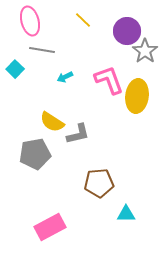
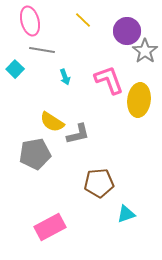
cyan arrow: rotated 84 degrees counterclockwise
yellow ellipse: moved 2 px right, 4 px down
cyan triangle: rotated 18 degrees counterclockwise
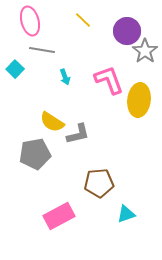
pink rectangle: moved 9 px right, 11 px up
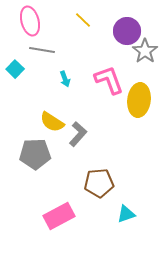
cyan arrow: moved 2 px down
gray L-shape: rotated 35 degrees counterclockwise
gray pentagon: rotated 8 degrees clockwise
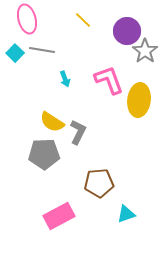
pink ellipse: moved 3 px left, 2 px up
cyan square: moved 16 px up
gray L-shape: moved 2 px up; rotated 15 degrees counterclockwise
gray pentagon: moved 9 px right
